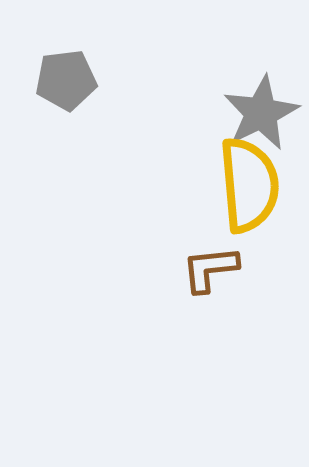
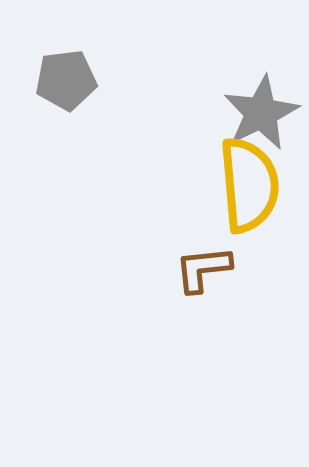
brown L-shape: moved 7 px left
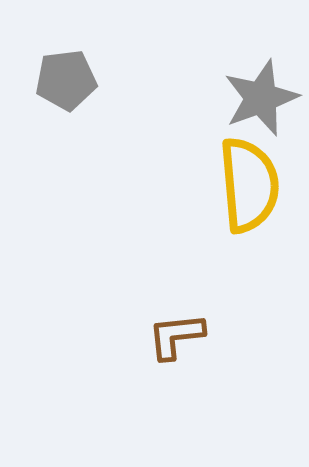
gray star: moved 15 px up; rotated 6 degrees clockwise
brown L-shape: moved 27 px left, 67 px down
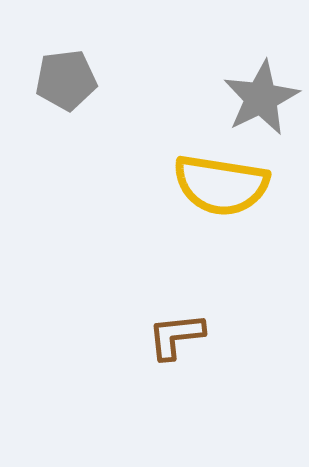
gray star: rotated 6 degrees counterclockwise
yellow semicircle: moved 28 px left; rotated 104 degrees clockwise
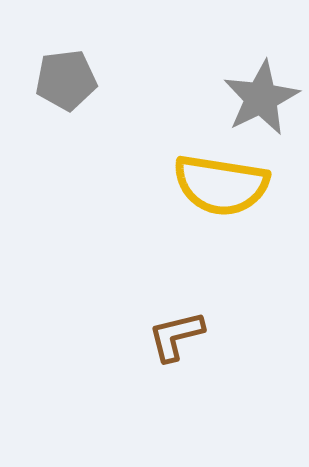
brown L-shape: rotated 8 degrees counterclockwise
